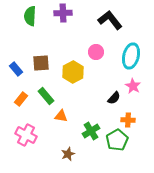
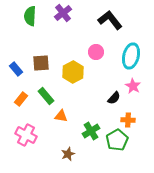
purple cross: rotated 36 degrees counterclockwise
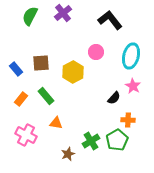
green semicircle: rotated 24 degrees clockwise
orange triangle: moved 5 px left, 7 px down
green cross: moved 10 px down
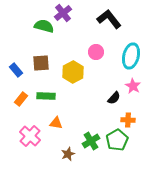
green semicircle: moved 14 px right, 10 px down; rotated 78 degrees clockwise
black L-shape: moved 1 px left, 1 px up
blue rectangle: moved 1 px down
green rectangle: rotated 48 degrees counterclockwise
pink cross: moved 4 px right, 1 px down; rotated 15 degrees clockwise
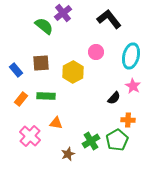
green semicircle: rotated 24 degrees clockwise
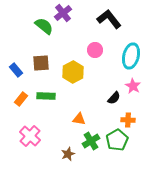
pink circle: moved 1 px left, 2 px up
orange triangle: moved 23 px right, 4 px up
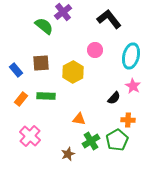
purple cross: moved 1 px up
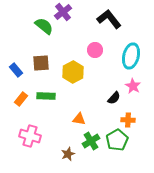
pink cross: rotated 25 degrees counterclockwise
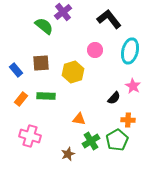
cyan ellipse: moved 1 px left, 5 px up
yellow hexagon: rotated 10 degrees clockwise
